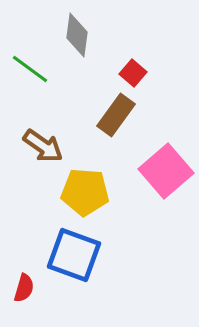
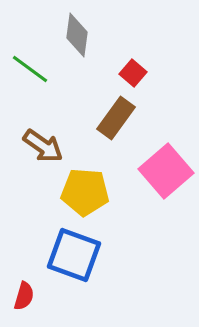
brown rectangle: moved 3 px down
red semicircle: moved 8 px down
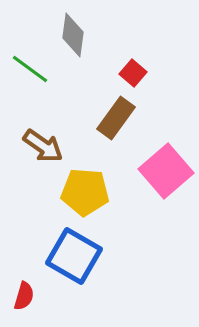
gray diamond: moved 4 px left
blue square: moved 1 px down; rotated 10 degrees clockwise
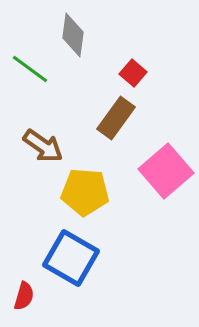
blue square: moved 3 px left, 2 px down
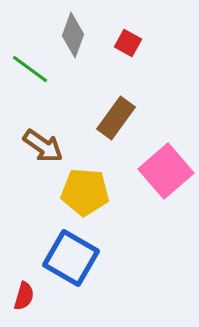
gray diamond: rotated 12 degrees clockwise
red square: moved 5 px left, 30 px up; rotated 12 degrees counterclockwise
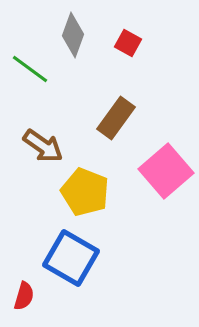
yellow pentagon: rotated 18 degrees clockwise
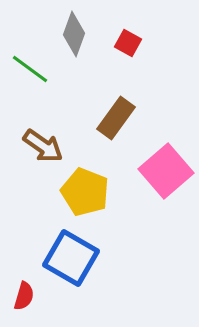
gray diamond: moved 1 px right, 1 px up
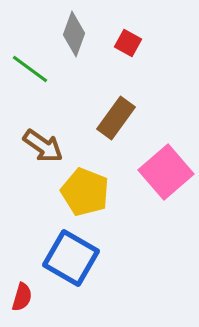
pink square: moved 1 px down
red semicircle: moved 2 px left, 1 px down
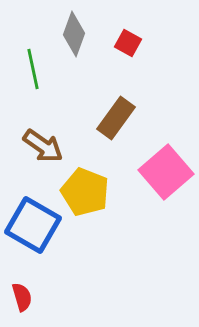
green line: moved 3 px right; rotated 42 degrees clockwise
blue square: moved 38 px left, 33 px up
red semicircle: rotated 32 degrees counterclockwise
